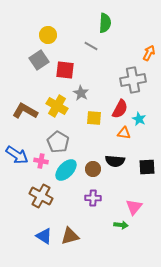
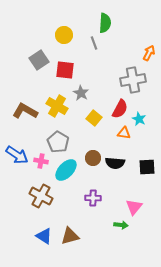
yellow circle: moved 16 px right
gray line: moved 3 px right, 3 px up; rotated 40 degrees clockwise
yellow square: rotated 35 degrees clockwise
black semicircle: moved 2 px down
brown circle: moved 11 px up
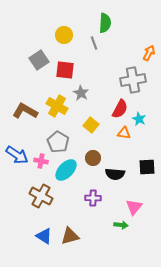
yellow square: moved 3 px left, 7 px down
black semicircle: moved 11 px down
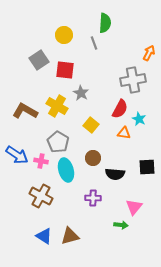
cyan ellipse: rotated 60 degrees counterclockwise
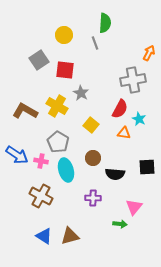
gray line: moved 1 px right
green arrow: moved 1 px left, 1 px up
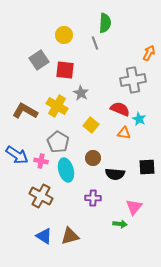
red semicircle: rotated 96 degrees counterclockwise
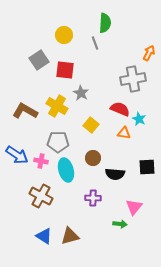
gray cross: moved 1 px up
gray pentagon: rotated 30 degrees counterclockwise
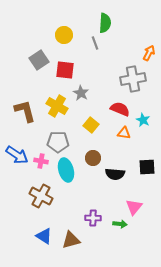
brown L-shape: rotated 45 degrees clockwise
cyan star: moved 4 px right, 1 px down
purple cross: moved 20 px down
brown triangle: moved 1 px right, 4 px down
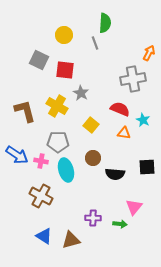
gray square: rotated 30 degrees counterclockwise
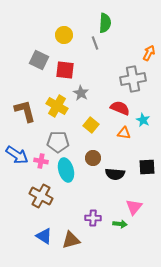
red semicircle: moved 1 px up
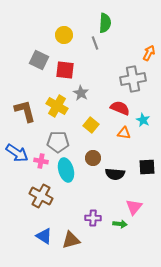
blue arrow: moved 2 px up
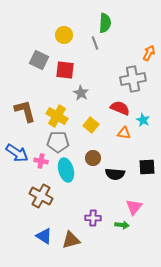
yellow cross: moved 10 px down
green arrow: moved 2 px right, 1 px down
